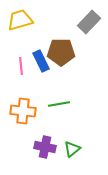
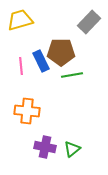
green line: moved 13 px right, 29 px up
orange cross: moved 4 px right
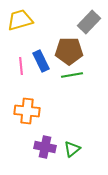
brown pentagon: moved 8 px right, 1 px up
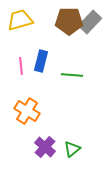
gray rectangle: moved 1 px right
brown pentagon: moved 30 px up
blue rectangle: rotated 40 degrees clockwise
green line: rotated 15 degrees clockwise
orange cross: rotated 25 degrees clockwise
purple cross: rotated 30 degrees clockwise
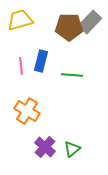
brown pentagon: moved 6 px down
